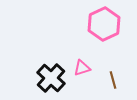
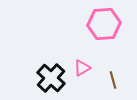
pink hexagon: rotated 20 degrees clockwise
pink triangle: rotated 12 degrees counterclockwise
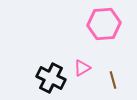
black cross: rotated 16 degrees counterclockwise
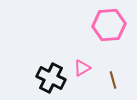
pink hexagon: moved 5 px right, 1 px down
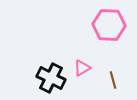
pink hexagon: rotated 8 degrees clockwise
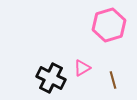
pink hexagon: rotated 20 degrees counterclockwise
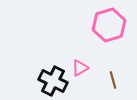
pink triangle: moved 2 px left
black cross: moved 2 px right, 3 px down
